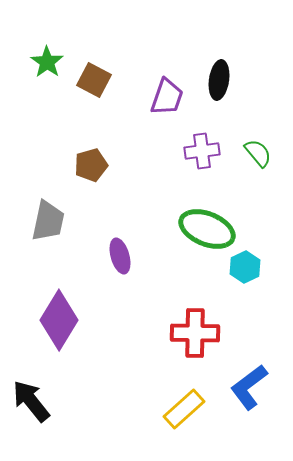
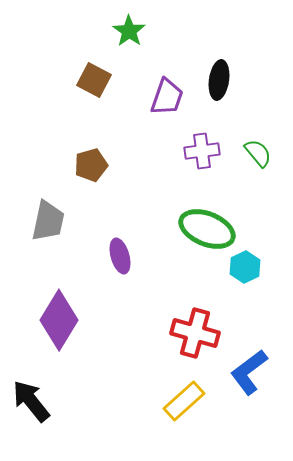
green star: moved 82 px right, 31 px up
red cross: rotated 15 degrees clockwise
blue L-shape: moved 15 px up
yellow rectangle: moved 8 px up
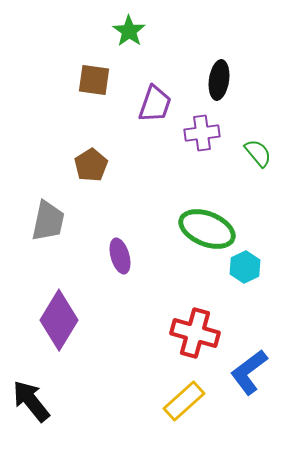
brown square: rotated 20 degrees counterclockwise
purple trapezoid: moved 12 px left, 7 px down
purple cross: moved 18 px up
brown pentagon: rotated 16 degrees counterclockwise
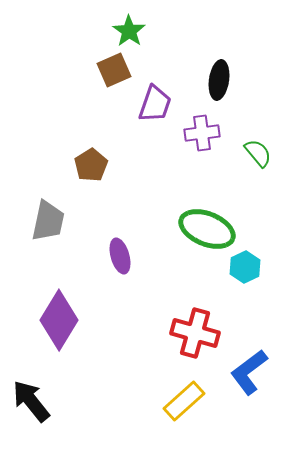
brown square: moved 20 px right, 10 px up; rotated 32 degrees counterclockwise
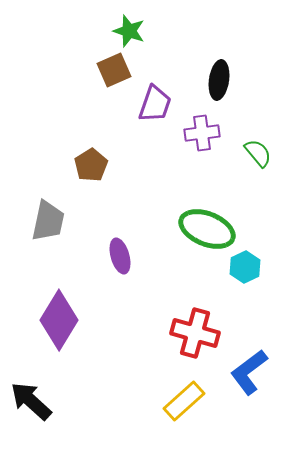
green star: rotated 16 degrees counterclockwise
black arrow: rotated 9 degrees counterclockwise
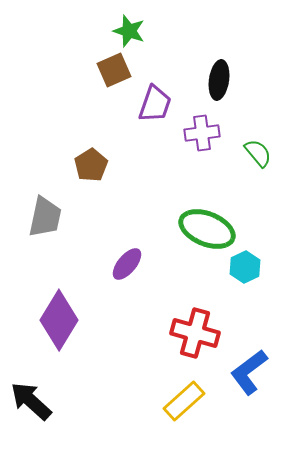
gray trapezoid: moved 3 px left, 4 px up
purple ellipse: moved 7 px right, 8 px down; rotated 56 degrees clockwise
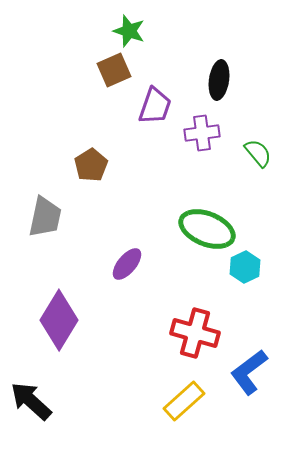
purple trapezoid: moved 2 px down
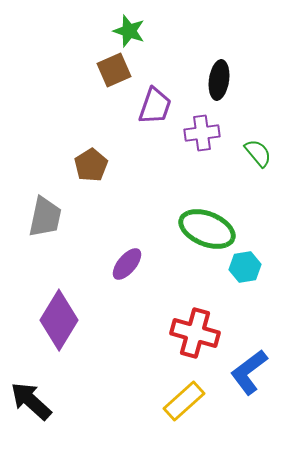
cyan hexagon: rotated 16 degrees clockwise
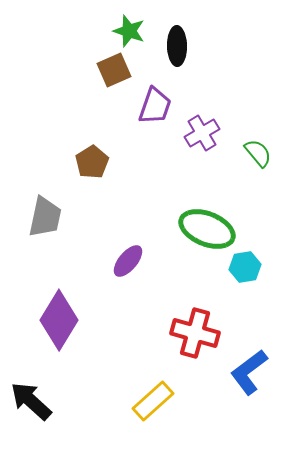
black ellipse: moved 42 px left, 34 px up; rotated 9 degrees counterclockwise
purple cross: rotated 24 degrees counterclockwise
brown pentagon: moved 1 px right, 3 px up
purple ellipse: moved 1 px right, 3 px up
yellow rectangle: moved 31 px left
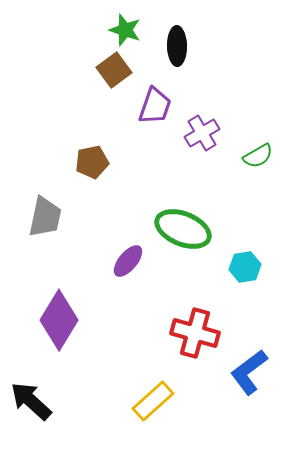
green star: moved 4 px left, 1 px up
brown square: rotated 12 degrees counterclockwise
green semicircle: moved 3 px down; rotated 100 degrees clockwise
brown pentagon: rotated 20 degrees clockwise
green ellipse: moved 24 px left
